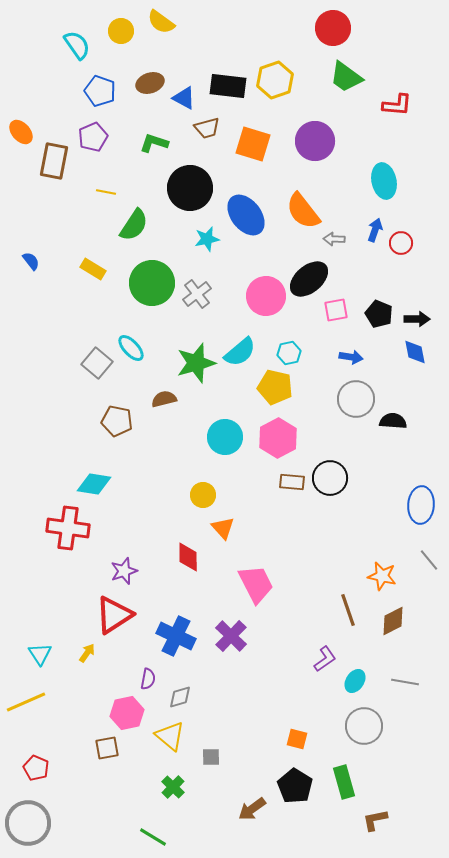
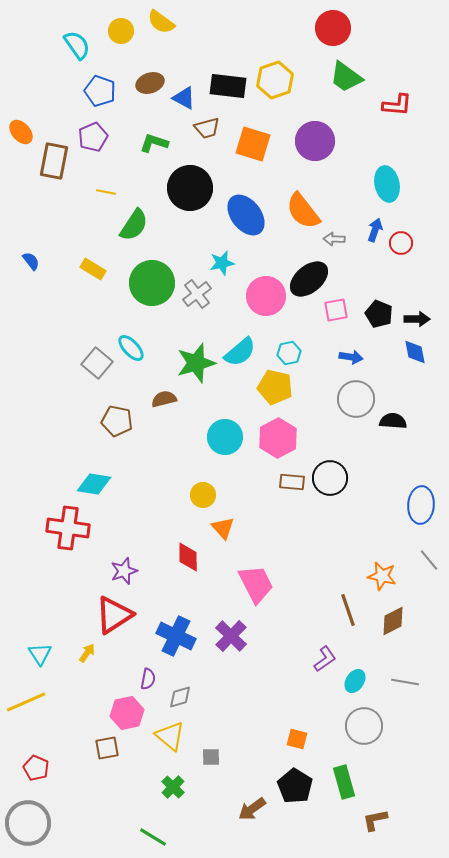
cyan ellipse at (384, 181): moved 3 px right, 3 px down
cyan star at (207, 239): moved 15 px right, 24 px down
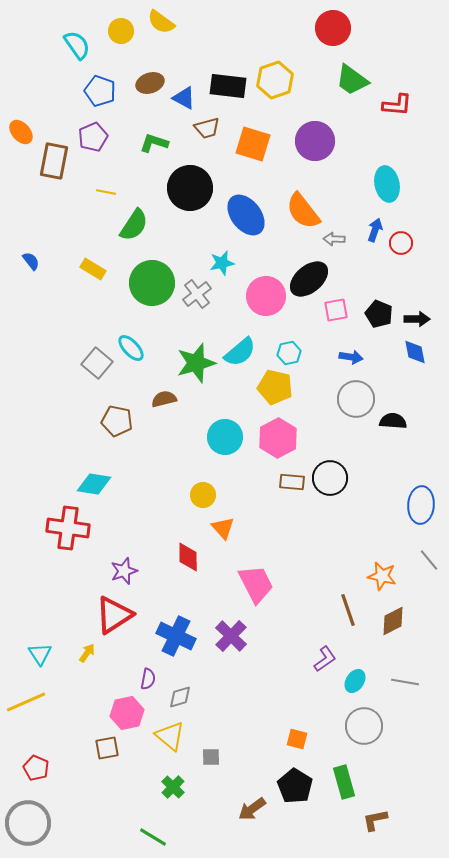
green trapezoid at (346, 77): moved 6 px right, 3 px down
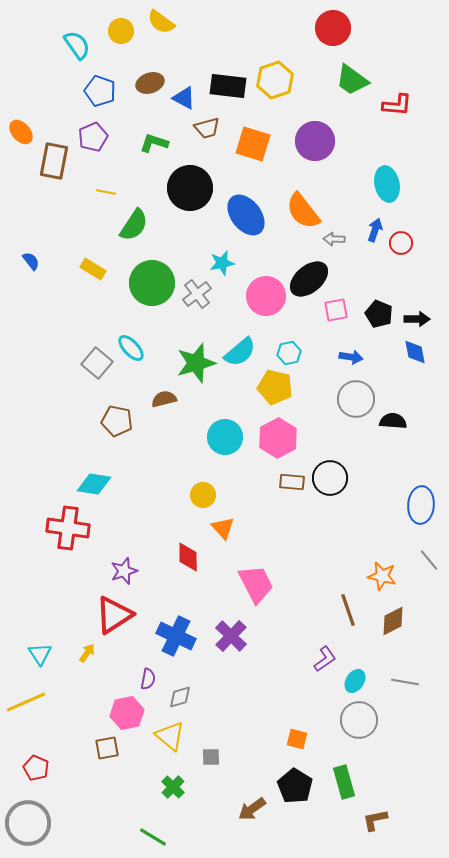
gray circle at (364, 726): moved 5 px left, 6 px up
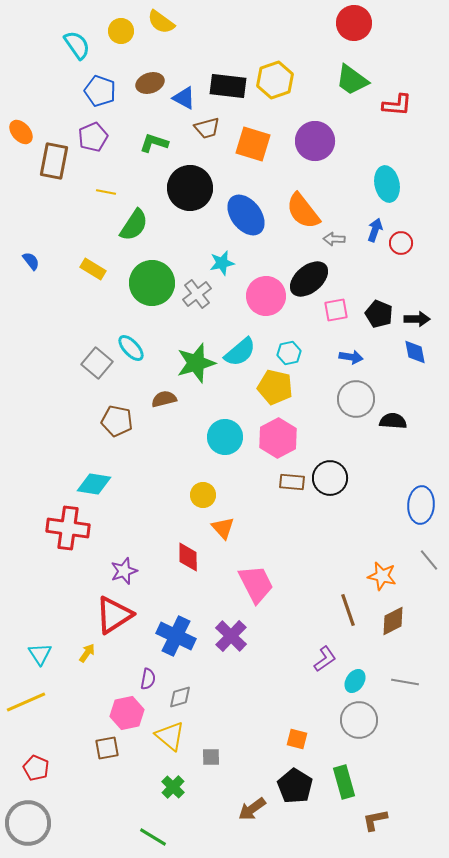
red circle at (333, 28): moved 21 px right, 5 px up
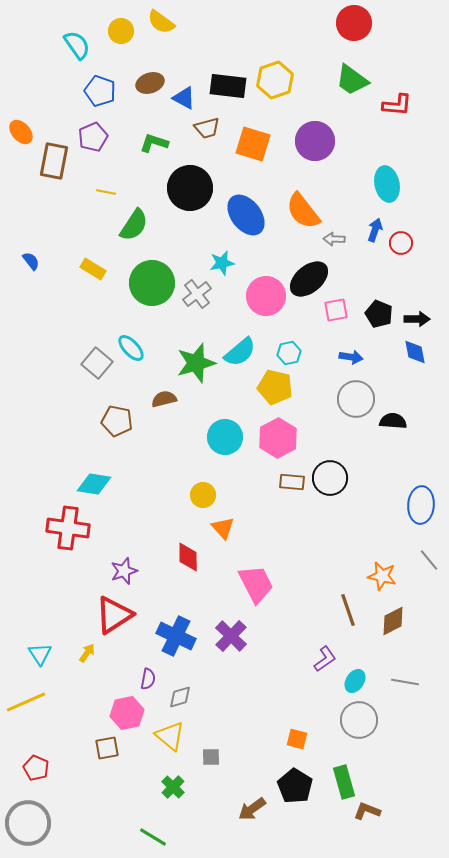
brown L-shape at (375, 820): moved 8 px left, 9 px up; rotated 32 degrees clockwise
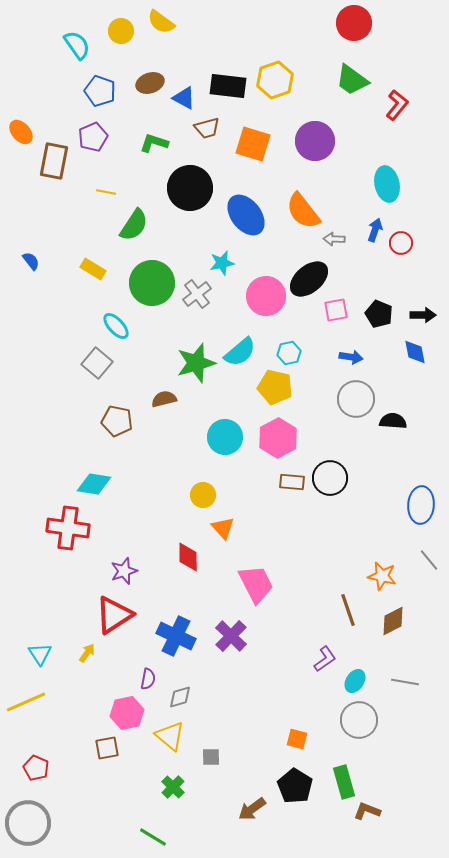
red L-shape at (397, 105): rotated 56 degrees counterclockwise
black arrow at (417, 319): moved 6 px right, 4 px up
cyan ellipse at (131, 348): moved 15 px left, 22 px up
